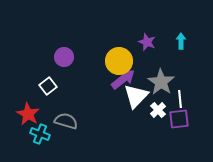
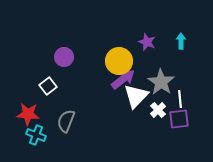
red star: rotated 25 degrees counterclockwise
gray semicircle: rotated 85 degrees counterclockwise
cyan cross: moved 4 px left, 1 px down
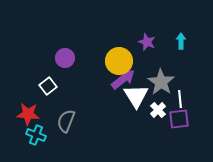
purple circle: moved 1 px right, 1 px down
white triangle: rotated 16 degrees counterclockwise
